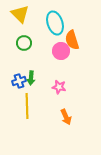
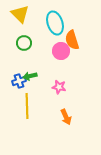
green arrow: moved 1 px left, 2 px up; rotated 72 degrees clockwise
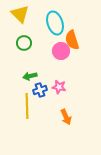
blue cross: moved 21 px right, 9 px down
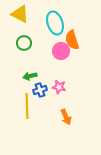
yellow triangle: rotated 18 degrees counterclockwise
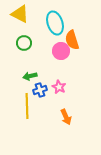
pink star: rotated 16 degrees clockwise
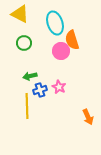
orange arrow: moved 22 px right
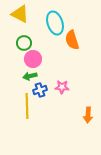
pink circle: moved 28 px left, 8 px down
pink star: moved 3 px right; rotated 24 degrees counterclockwise
orange arrow: moved 2 px up; rotated 28 degrees clockwise
